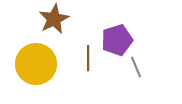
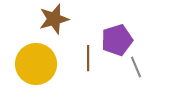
brown star: rotated 12 degrees clockwise
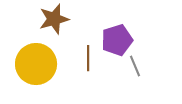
gray line: moved 1 px left, 1 px up
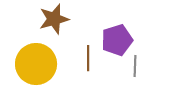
gray line: rotated 25 degrees clockwise
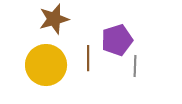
yellow circle: moved 10 px right, 1 px down
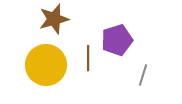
gray line: moved 8 px right, 9 px down; rotated 15 degrees clockwise
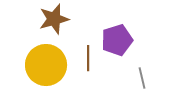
gray line: moved 1 px left, 3 px down; rotated 30 degrees counterclockwise
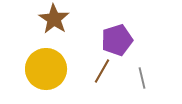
brown star: rotated 24 degrees counterclockwise
brown line: moved 14 px right, 13 px down; rotated 30 degrees clockwise
yellow circle: moved 4 px down
